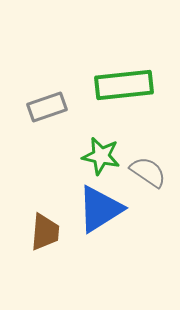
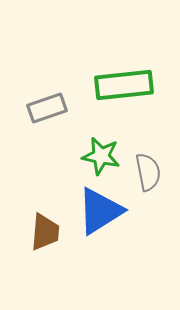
gray rectangle: moved 1 px down
gray semicircle: rotated 45 degrees clockwise
blue triangle: moved 2 px down
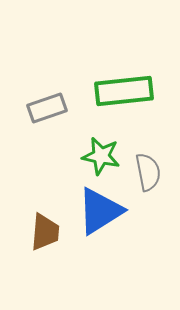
green rectangle: moved 6 px down
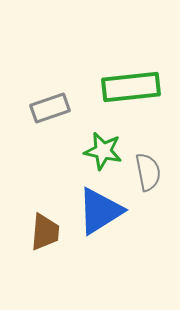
green rectangle: moved 7 px right, 4 px up
gray rectangle: moved 3 px right
green star: moved 2 px right, 5 px up
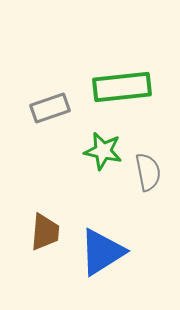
green rectangle: moved 9 px left
blue triangle: moved 2 px right, 41 px down
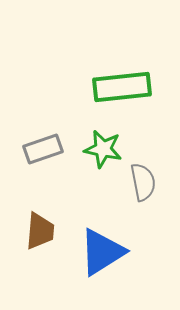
gray rectangle: moved 7 px left, 41 px down
green star: moved 2 px up
gray semicircle: moved 5 px left, 10 px down
brown trapezoid: moved 5 px left, 1 px up
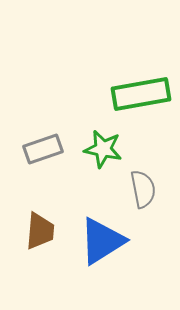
green rectangle: moved 19 px right, 7 px down; rotated 4 degrees counterclockwise
gray semicircle: moved 7 px down
blue triangle: moved 11 px up
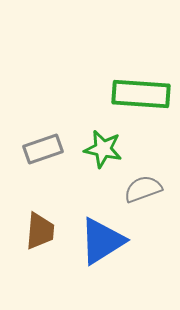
green rectangle: rotated 14 degrees clockwise
gray semicircle: rotated 99 degrees counterclockwise
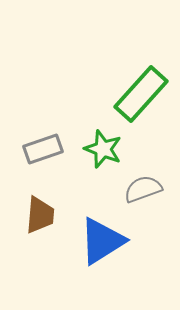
green rectangle: rotated 52 degrees counterclockwise
green star: rotated 9 degrees clockwise
brown trapezoid: moved 16 px up
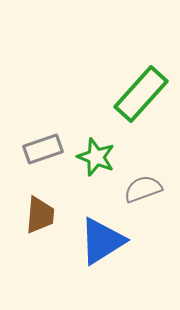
green star: moved 7 px left, 8 px down
